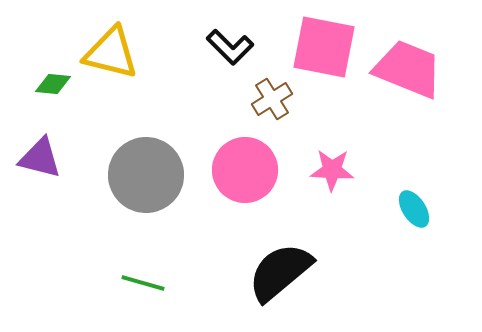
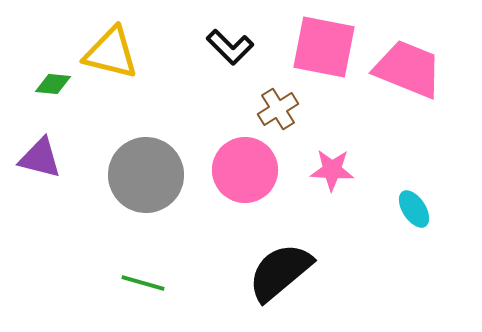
brown cross: moved 6 px right, 10 px down
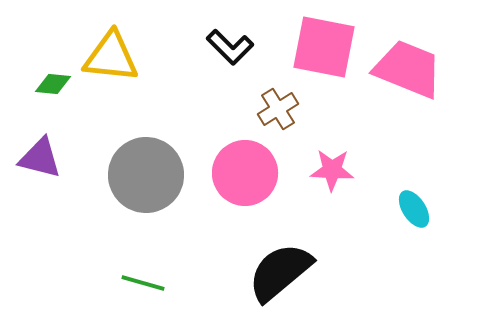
yellow triangle: moved 4 px down; rotated 8 degrees counterclockwise
pink circle: moved 3 px down
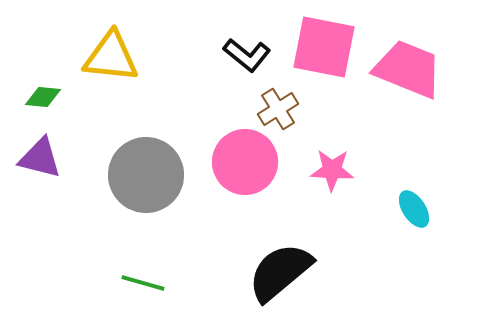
black L-shape: moved 17 px right, 8 px down; rotated 6 degrees counterclockwise
green diamond: moved 10 px left, 13 px down
pink circle: moved 11 px up
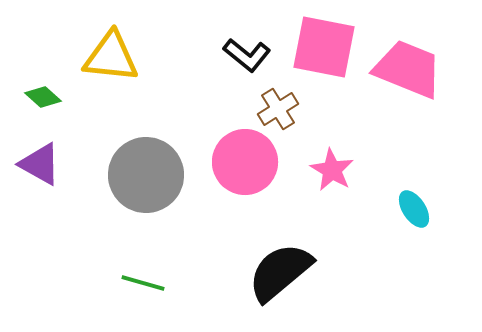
green diamond: rotated 36 degrees clockwise
purple triangle: moved 6 px down; rotated 15 degrees clockwise
pink star: rotated 27 degrees clockwise
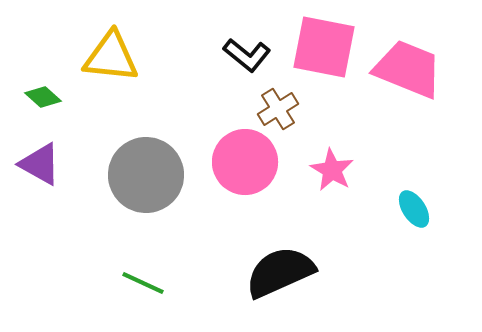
black semicircle: rotated 16 degrees clockwise
green line: rotated 9 degrees clockwise
